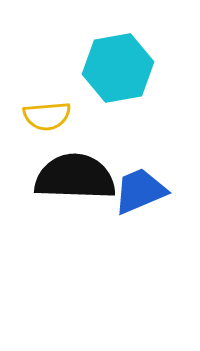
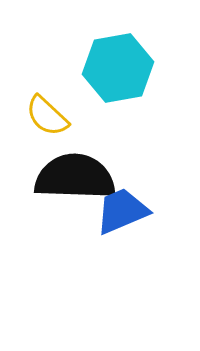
yellow semicircle: rotated 48 degrees clockwise
blue trapezoid: moved 18 px left, 20 px down
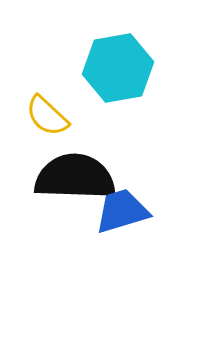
blue trapezoid: rotated 6 degrees clockwise
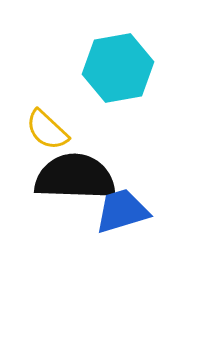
yellow semicircle: moved 14 px down
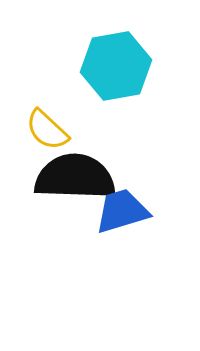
cyan hexagon: moved 2 px left, 2 px up
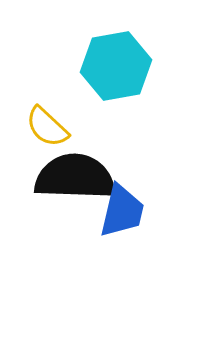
yellow semicircle: moved 3 px up
blue trapezoid: rotated 120 degrees clockwise
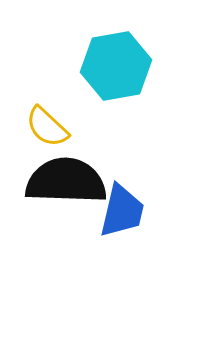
black semicircle: moved 9 px left, 4 px down
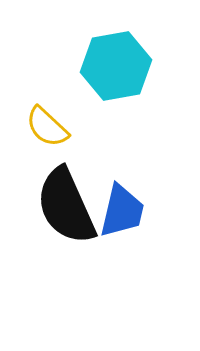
black semicircle: moved 25 px down; rotated 116 degrees counterclockwise
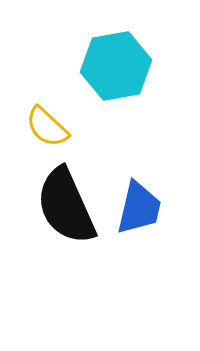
blue trapezoid: moved 17 px right, 3 px up
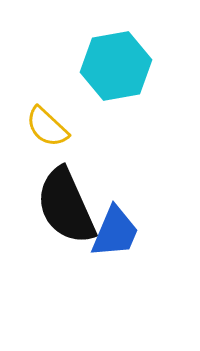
blue trapezoid: moved 24 px left, 24 px down; rotated 10 degrees clockwise
